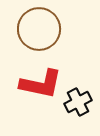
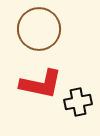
black cross: rotated 16 degrees clockwise
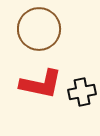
black cross: moved 4 px right, 10 px up
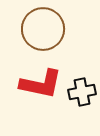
brown circle: moved 4 px right
